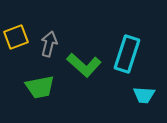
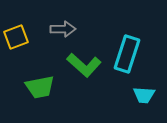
gray arrow: moved 14 px right, 15 px up; rotated 75 degrees clockwise
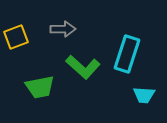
green L-shape: moved 1 px left, 2 px down
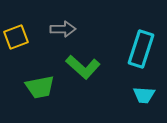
cyan rectangle: moved 14 px right, 5 px up
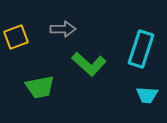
green L-shape: moved 6 px right, 3 px up
cyan trapezoid: moved 3 px right
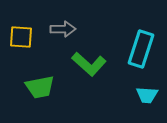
yellow square: moved 5 px right; rotated 25 degrees clockwise
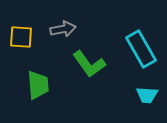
gray arrow: rotated 10 degrees counterclockwise
cyan rectangle: rotated 48 degrees counterclockwise
green L-shape: rotated 12 degrees clockwise
green trapezoid: moved 2 px left, 2 px up; rotated 84 degrees counterclockwise
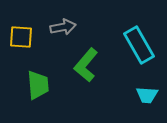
gray arrow: moved 2 px up
cyan rectangle: moved 2 px left, 4 px up
green L-shape: moved 3 px left, 1 px down; rotated 76 degrees clockwise
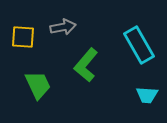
yellow square: moved 2 px right
green trapezoid: rotated 20 degrees counterclockwise
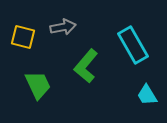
yellow square: rotated 10 degrees clockwise
cyan rectangle: moved 6 px left
green L-shape: moved 1 px down
cyan trapezoid: rotated 55 degrees clockwise
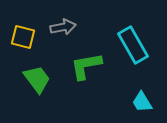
green L-shape: rotated 40 degrees clockwise
green trapezoid: moved 1 px left, 6 px up; rotated 12 degrees counterclockwise
cyan trapezoid: moved 5 px left, 7 px down
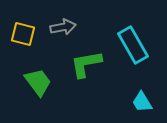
yellow square: moved 3 px up
green L-shape: moved 2 px up
green trapezoid: moved 1 px right, 3 px down
